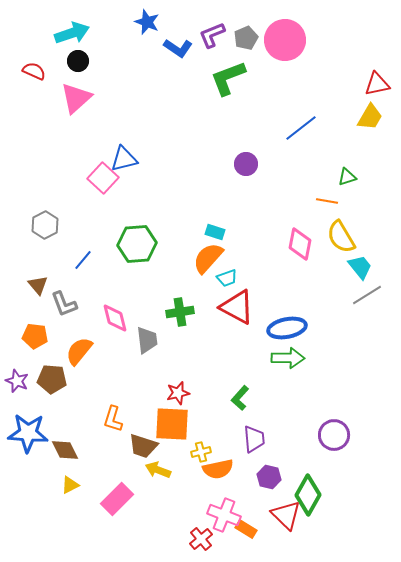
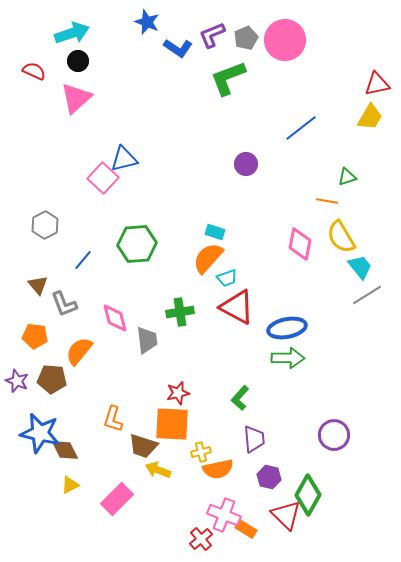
blue star at (28, 433): moved 12 px right; rotated 9 degrees clockwise
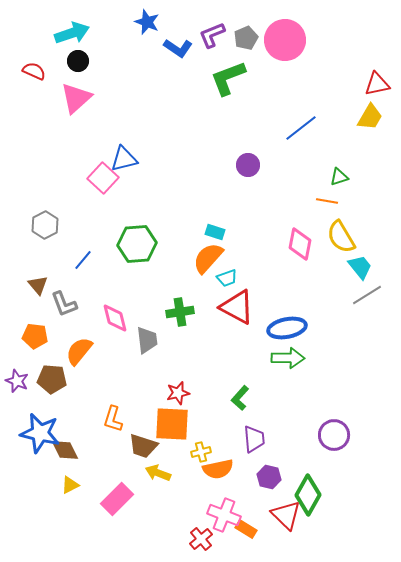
purple circle at (246, 164): moved 2 px right, 1 px down
green triangle at (347, 177): moved 8 px left
yellow arrow at (158, 470): moved 3 px down
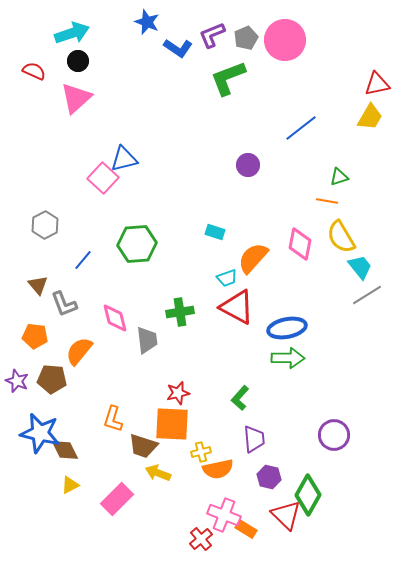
orange semicircle at (208, 258): moved 45 px right
